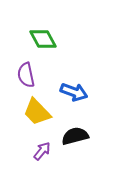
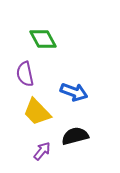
purple semicircle: moved 1 px left, 1 px up
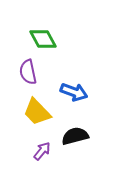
purple semicircle: moved 3 px right, 2 px up
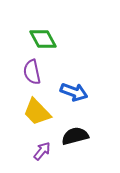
purple semicircle: moved 4 px right
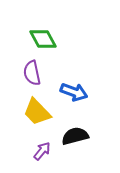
purple semicircle: moved 1 px down
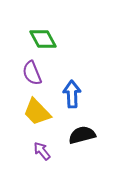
purple semicircle: rotated 10 degrees counterclockwise
blue arrow: moved 2 px left, 2 px down; rotated 112 degrees counterclockwise
black semicircle: moved 7 px right, 1 px up
purple arrow: rotated 78 degrees counterclockwise
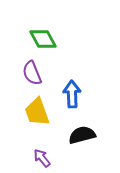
yellow trapezoid: rotated 24 degrees clockwise
purple arrow: moved 7 px down
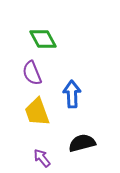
black semicircle: moved 8 px down
